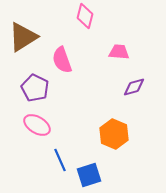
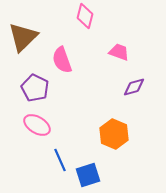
brown triangle: rotated 12 degrees counterclockwise
pink trapezoid: rotated 15 degrees clockwise
blue square: moved 1 px left
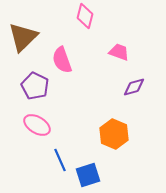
purple pentagon: moved 2 px up
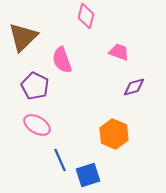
pink diamond: moved 1 px right
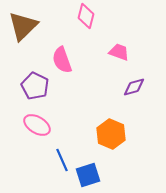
brown triangle: moved 11 px up
orange hexagon: moved 3 px left
blue line: moved 2 px right
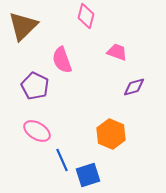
pink trapezoid: moved 2 px left
pink ellipse: moved 6 px down
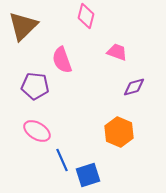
purple pentagon: rotated 20 degrees counterclockwise
orange hexagon: moved 8 px right, 2 px up
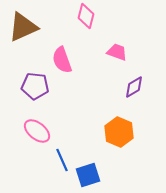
brown triangle: moved 1 px down; rotated 20 degrees clockwise
purple diamond: rotated 15 degrees counterclockwise
pink ellipse: rotated 8 degrees clockwise
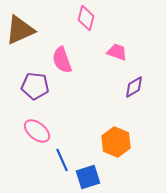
pink diamond: moved 2 px down
brown triangle: moved 3 px left, 3 px down
orange hexagon: moved 3 px left, 10 px down
blue square: moved 2 px down
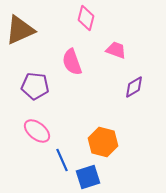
pink trapezoid: moved 1 px left, 2 px up
pink semicircle: moved 10 px right, 2 px down
orange hexagon: moved 13 px left; rotated 8 degrees counterclockwise
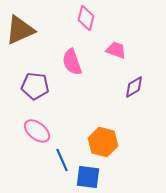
blue square: rotated 25 degrees clockwise
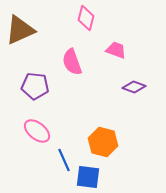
purple diamond: rotated 50 degrees clockwise
blue line: moved 2 px right
